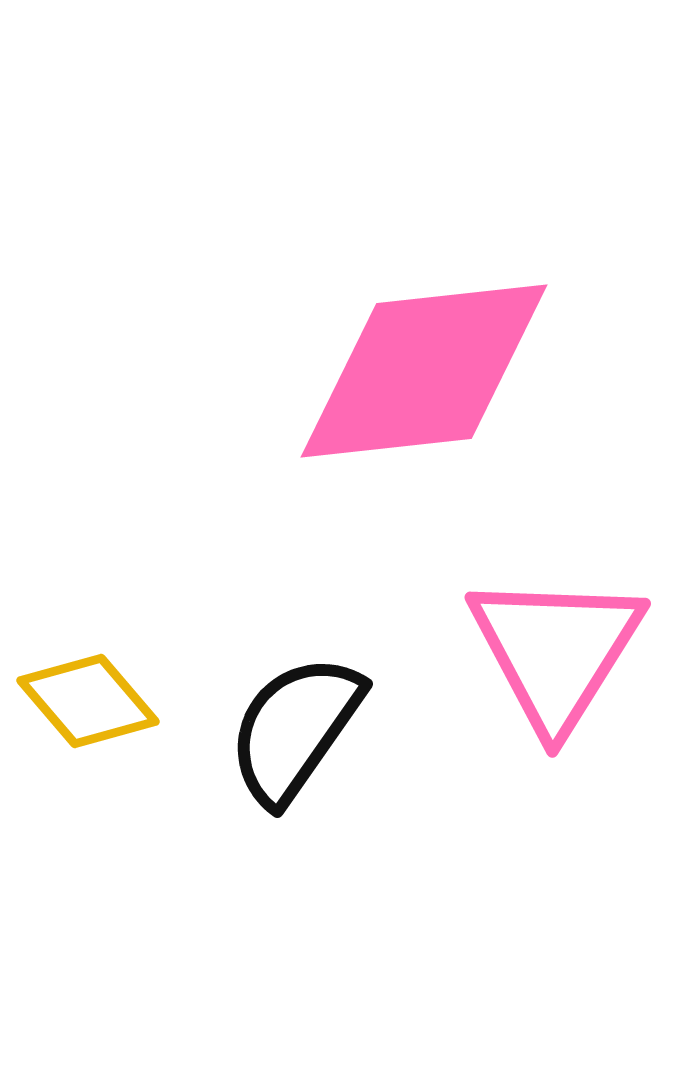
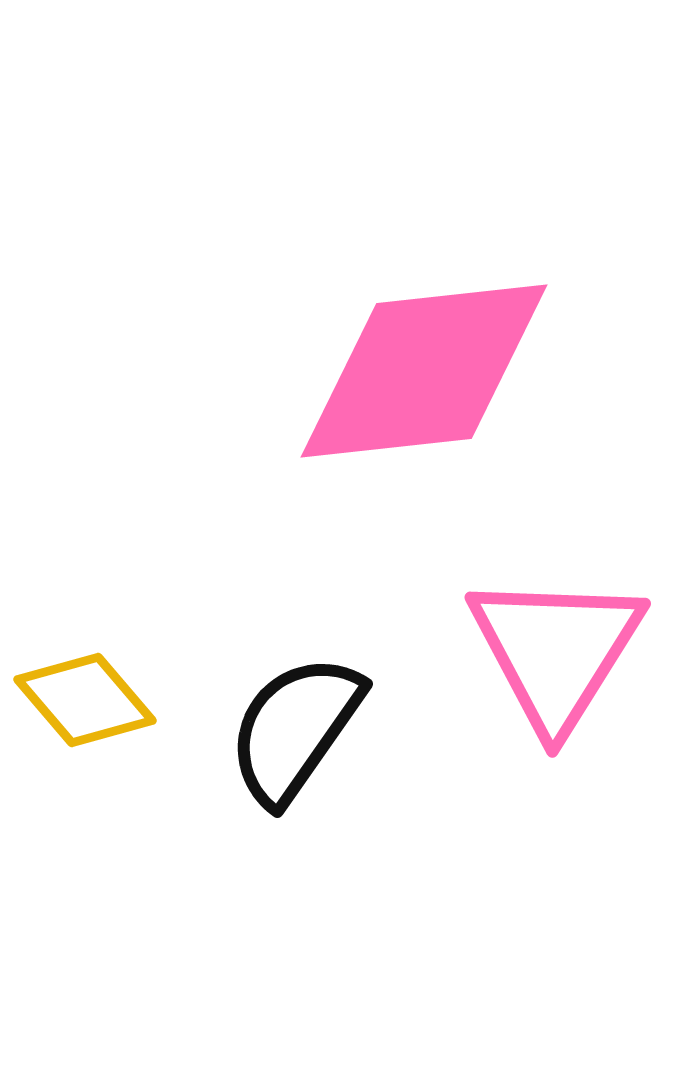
yellow diamond: moved 3 px left, 1 px up
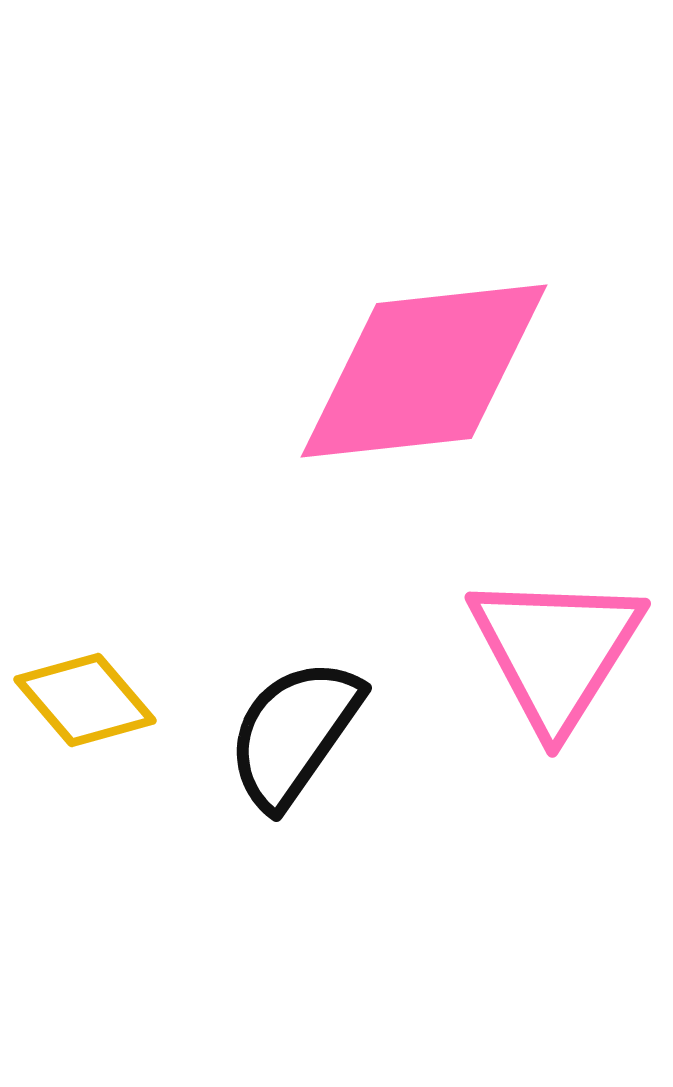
black semicircle: moved 1 px left, 4 px down
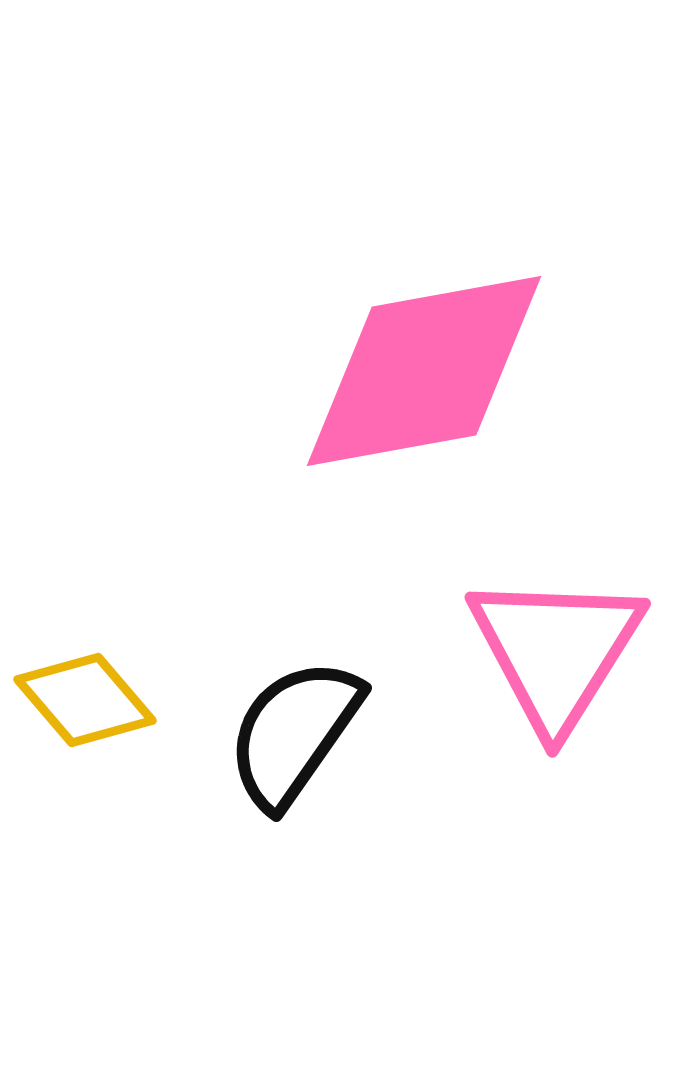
pink diamond: rotated 4 degrees counterclockwise
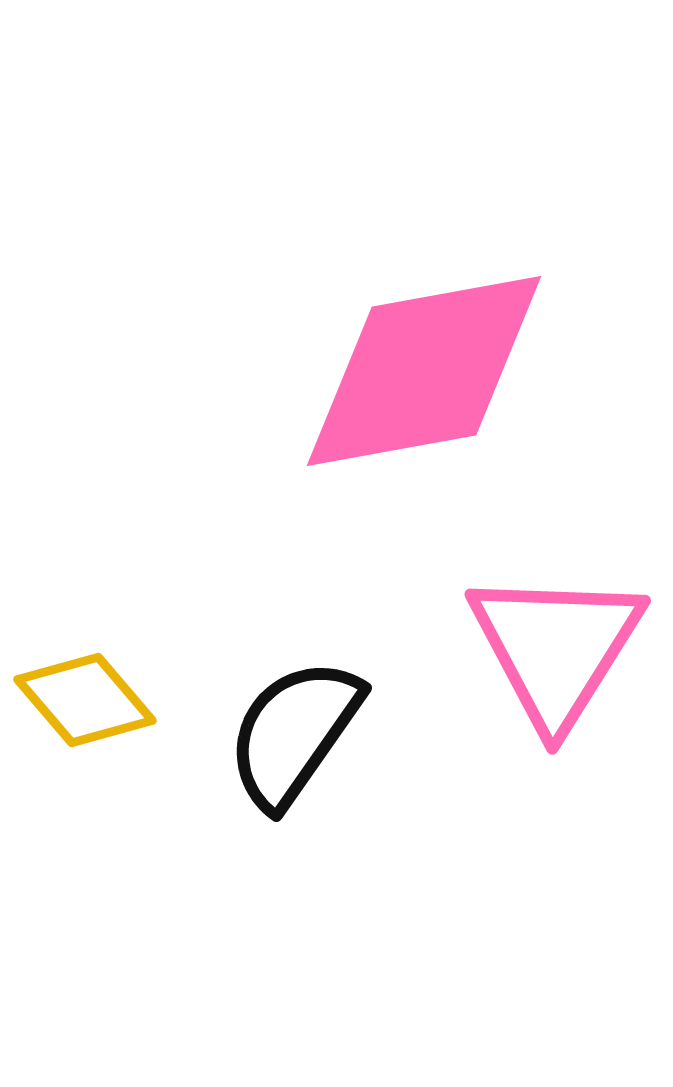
pink triangle: moved 3 px up
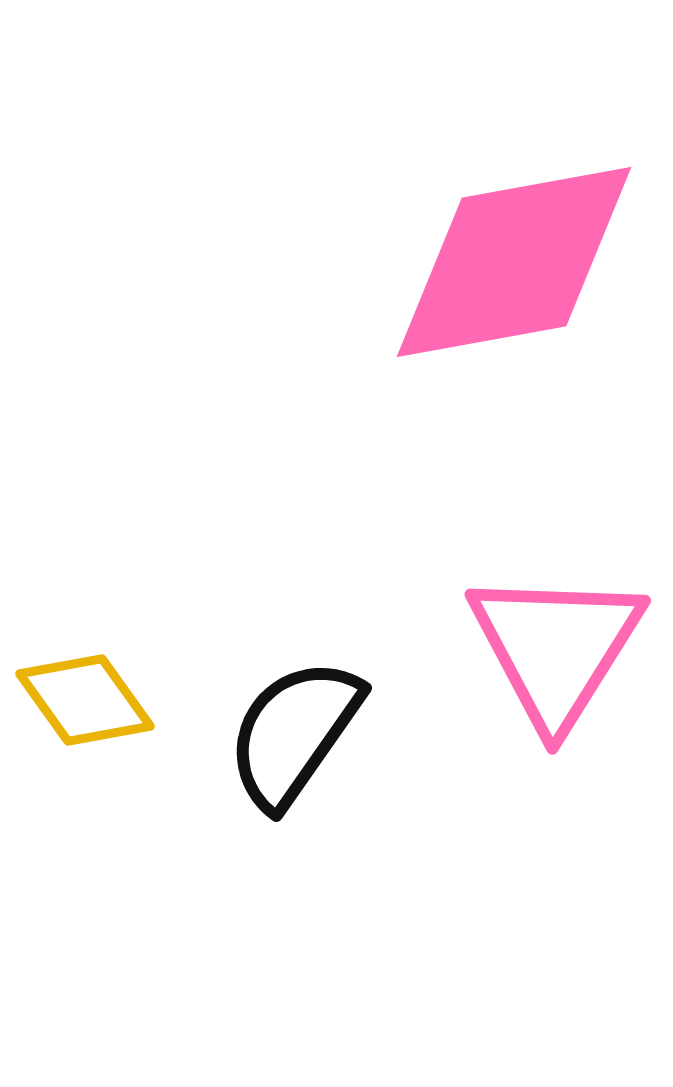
pink diamond: moved 90 px right, 109 px up
yellow diamond: rotated 5 degrees clockwise
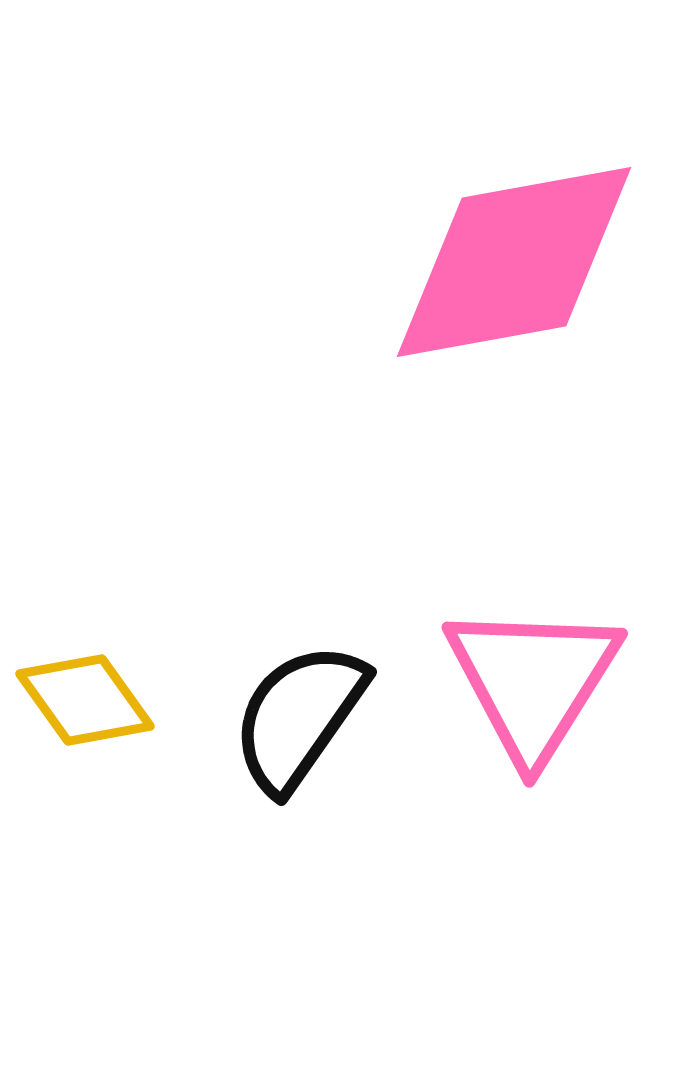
pink triangle: moved 23 px left, 33 px down
black semicircle: moved 5 px right, 16 px up
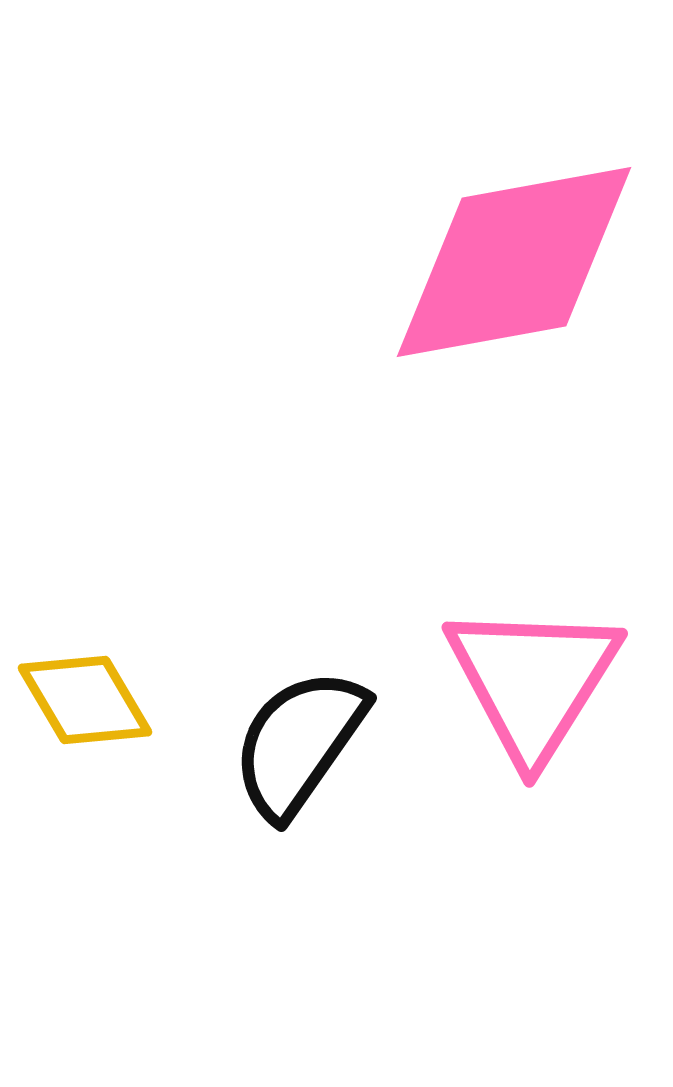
yellow diamond: rotated 5 degrees clockwise
black semicircle: moved 26 px down
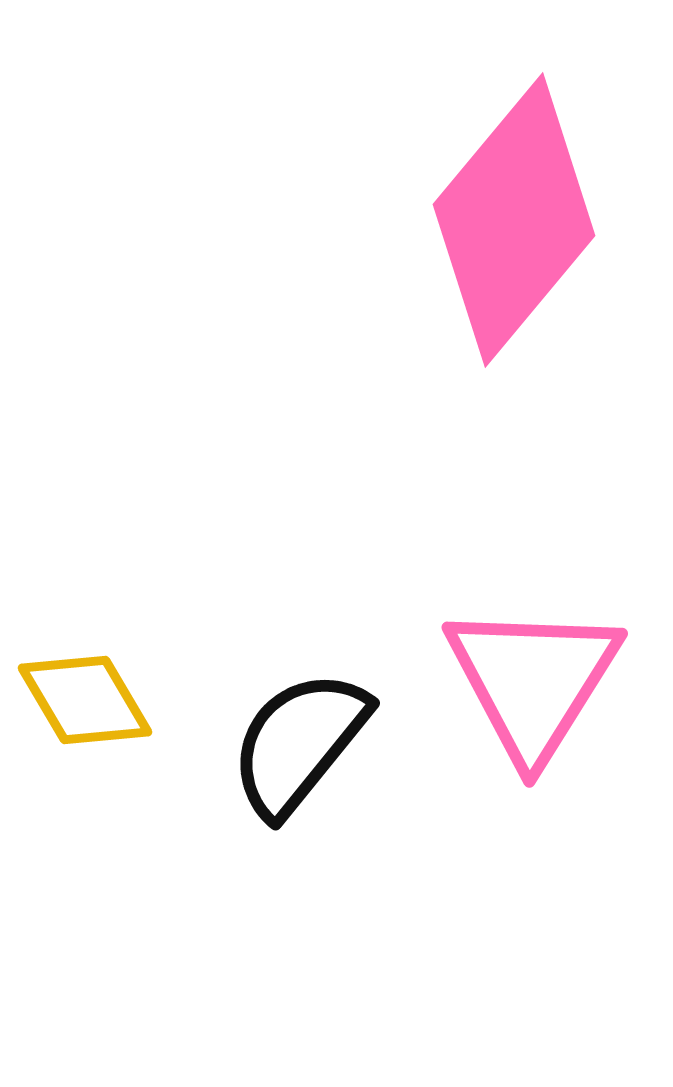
pink diamond: moved 42 px up; rotated 40 degrees counterclockwise
black semicircle: rotated 4 degrees clockwise
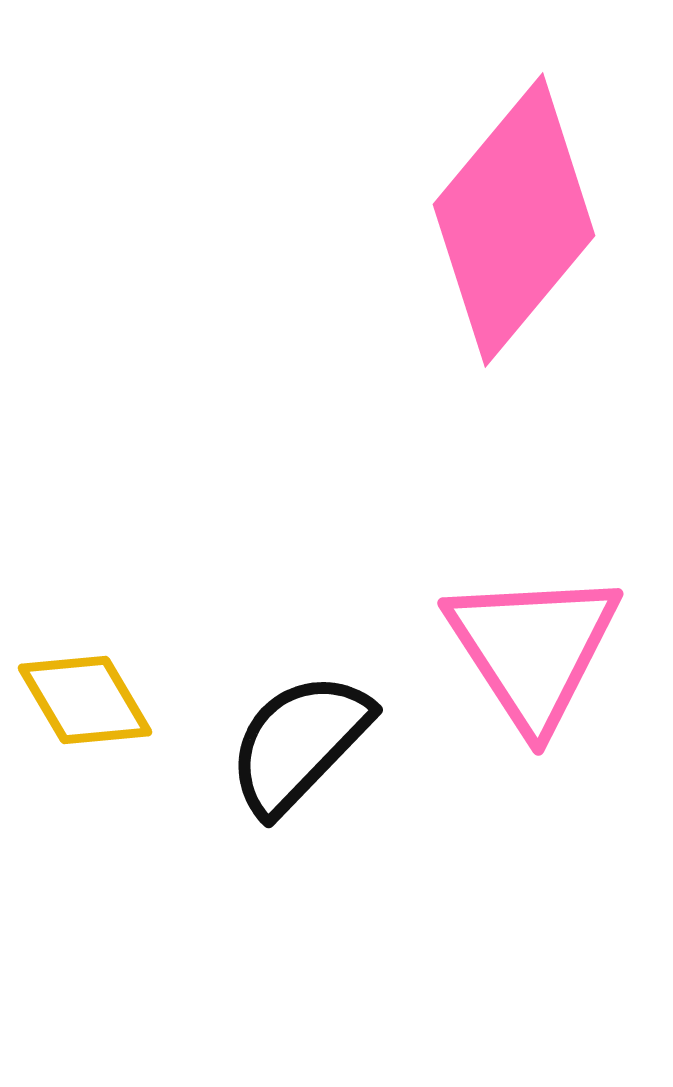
pink triangle: moved 32 px up; rotated 5 degrees counterclockwise
black semicircle: rotated 5 degrees clockwise
